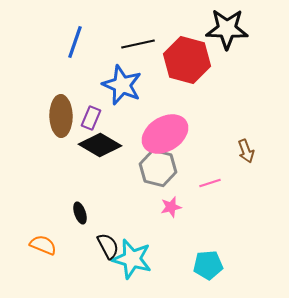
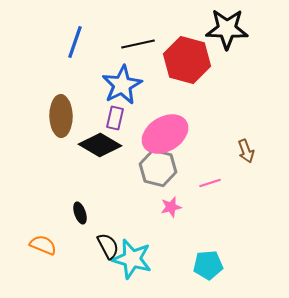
blue star: rotated 21 degrees clockwise
purple rectangle: moved 24 px right; rotated 10 degrees counterclockwise
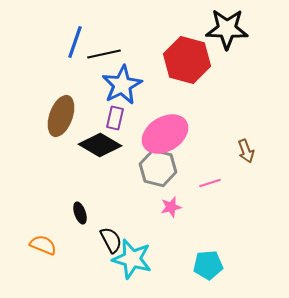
black line: moved 34 px left, 10 px down
brown ellipse: rotated 21 degrees clockwise
black semicircle: moved 3 px right, 6 px up
